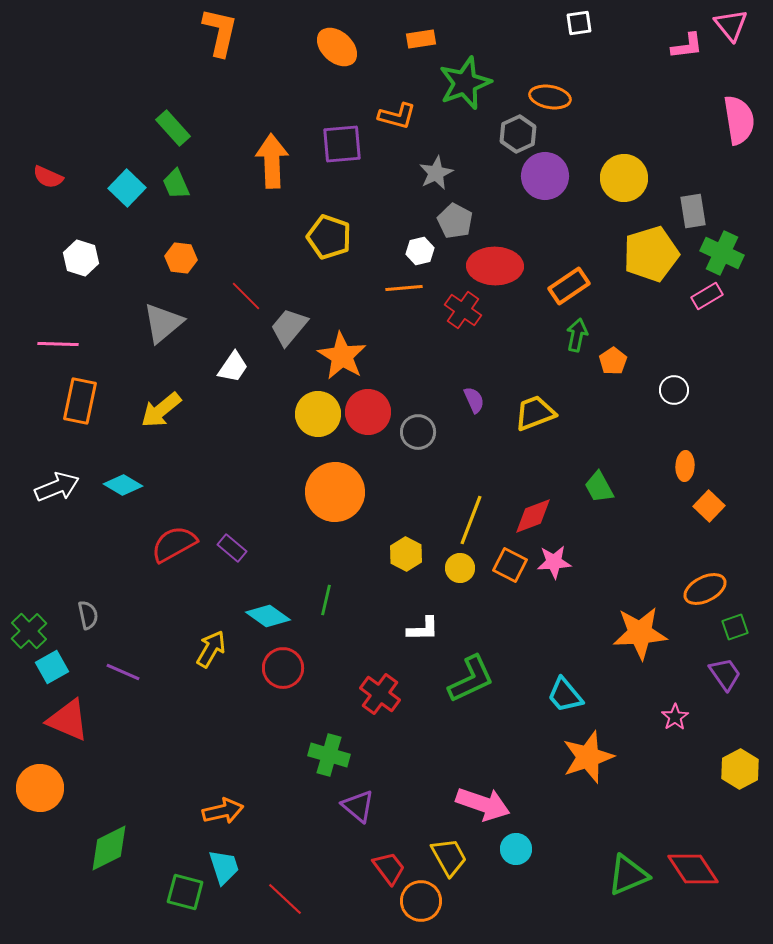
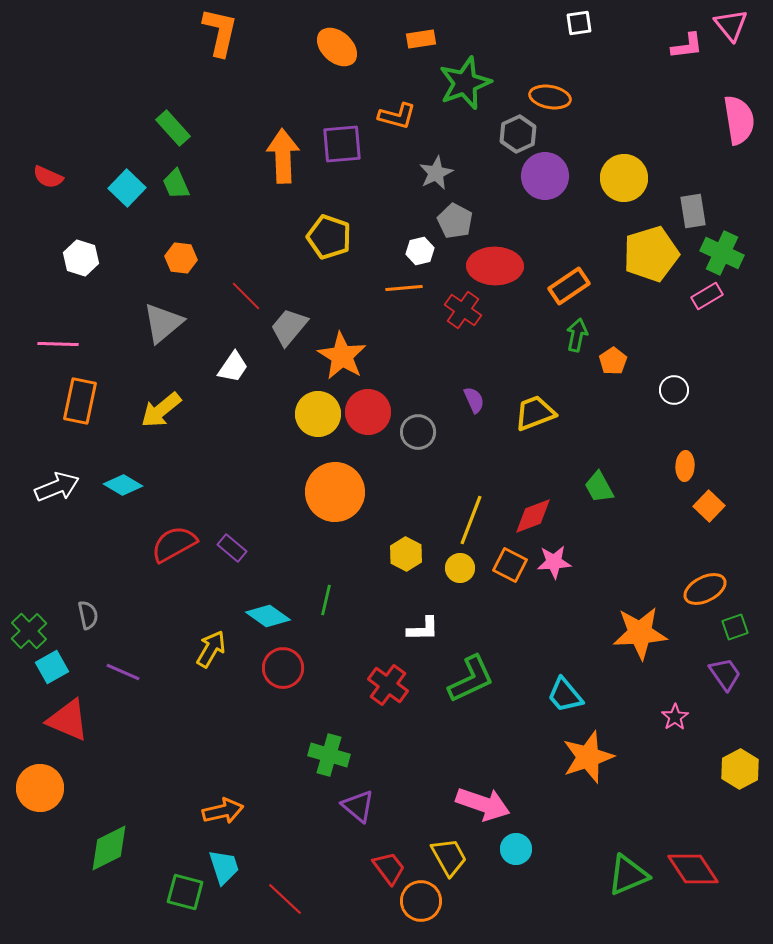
orange arrow at (272, 161): moved 11 px right, 5 px up
red cross at (380, 694): moved 8 px right, 9 px up
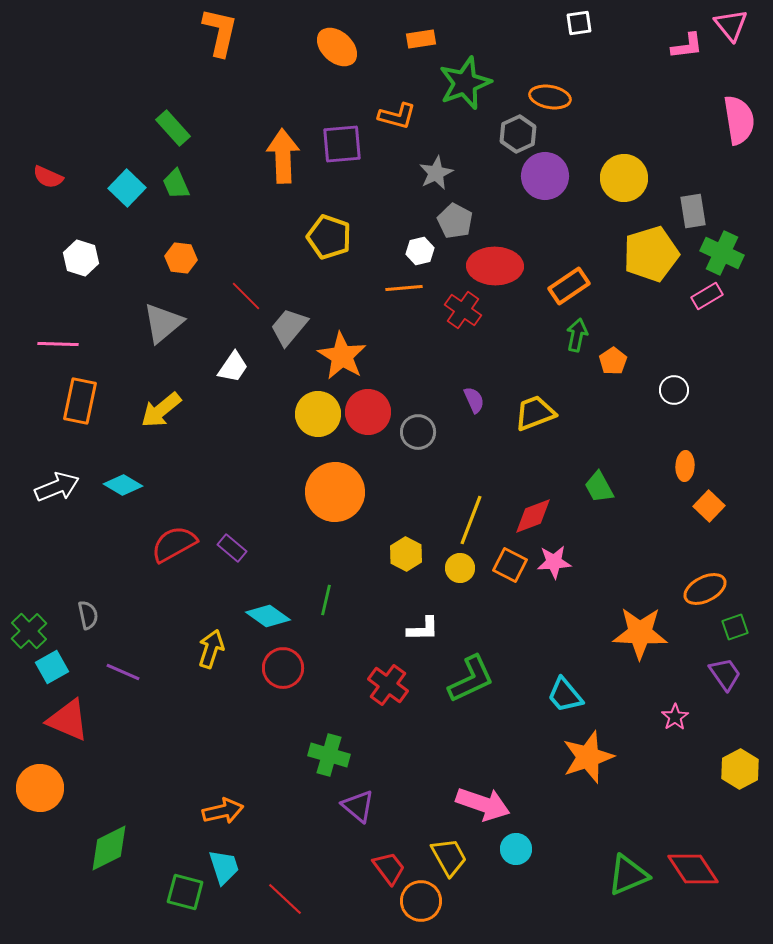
orange star at (640, 633): rotated 6 degrees clockwise
yellow arrow at (211, 649): rotated 12 degrees counterclockwise
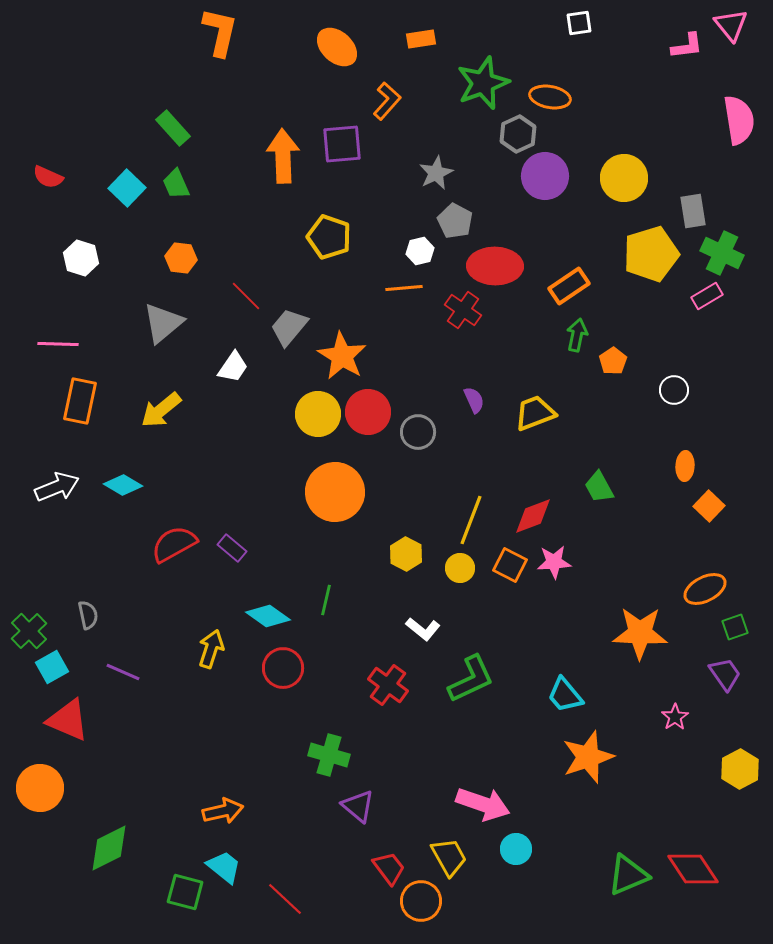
green star at (465, 83): moved 18 px right
orange L-shape at (397, 116): moved 10 px left, 15 px up; rotated 63 degrees counterclockwise
white L-shape at (423, 629): rotated 40 degrees clockwise
cyan trapezoid at (224, 867): rotated 33 degrees counterclockwise
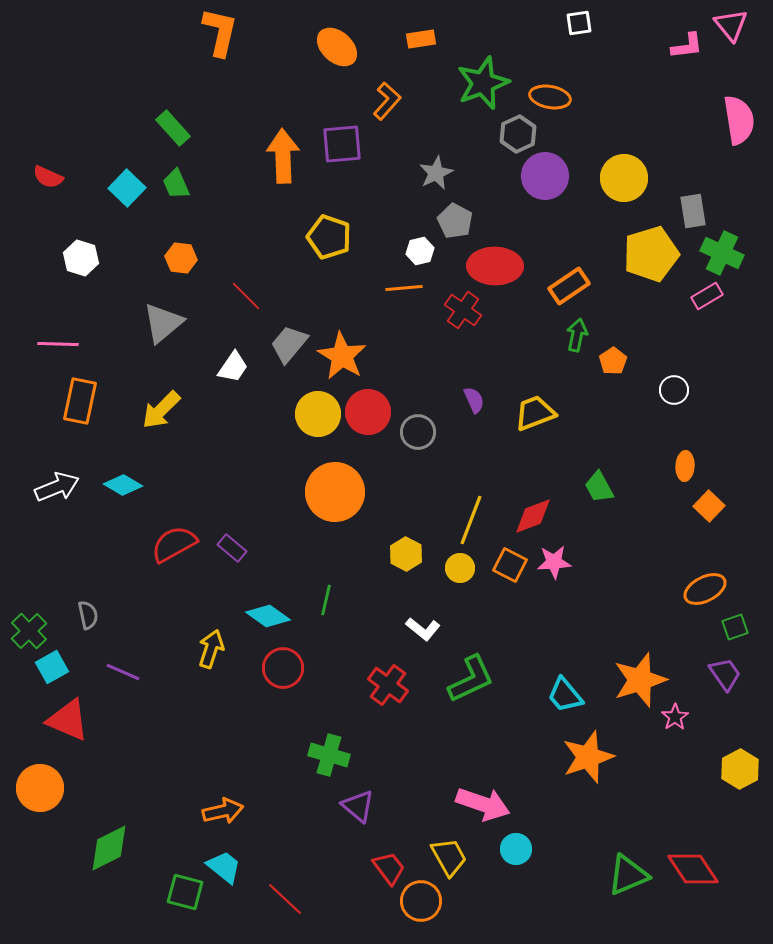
gray trapezoid at (289, 327): moved 17 px down
yellow arrow at (161, 410): rotated 6 degrees counterclockwise
orange star at (640, 633): moved 47 px down; rotated 20 degrees counterclockwise
